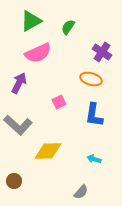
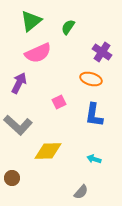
green triangle: rotated 10 degrees counterclockwise
brown circle: moved 2 px left, 3 px up
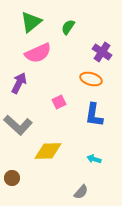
green triangle: moved 1 px down
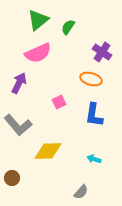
green triangle: moved 7 px right, 2 px up
gray L-shape: rotated 8 degrees clockwise
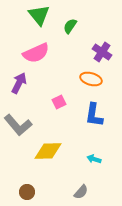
green triangle: moved 1 px right, 5 px up; rotated 30 degrees counterclockwise
green semicircle: moved 2 px right, 1 px up
pink semicircle: moved 2 px left
brown circle: moved 15 px right, 14 px down
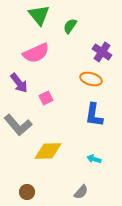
purple arrow: rotated 115 degrees clockwise
pink square: moved 13 px left, 4 px up
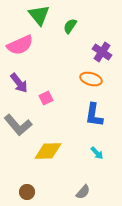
pink semicircle: moved 16 px left, 8 px up
cyan arrow: moved 3 px right, 6 px up; rotated 152 degrees counterclockwise
gray semicircle: moved 2 px right
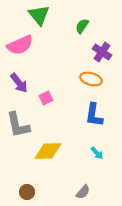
green semicircle: moved 12 px right
gray L-shape: rotated 28 degrees clockwise
